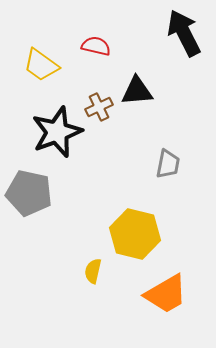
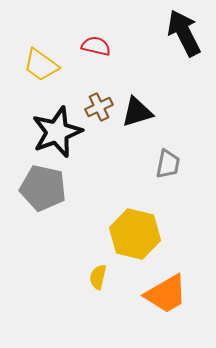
black triangle: moved 21 px down; rotated 12 degrees counterclockwise
gray pentagon: moved 14 px right, 5 px up
yellow semicircle: moved 5 px right, 6 px down
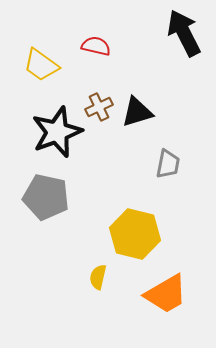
gray pentagon: moved 3 px right, 9 px down
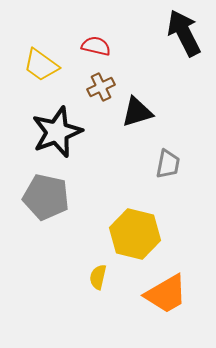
brown cross: moved 2 px right, 20 px up
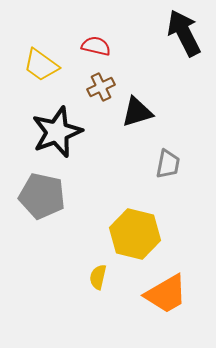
gray pentagon: moved 4 px left, 1 px up
